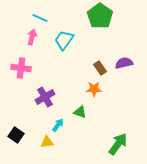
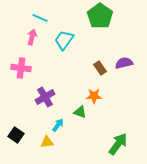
orange star: moved 7 px down
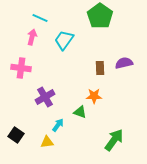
brown rectangle: rotated 32 degrees clockwise
green arrow: moved 4 px left, 4 px up
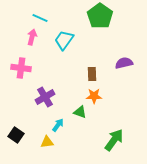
brown rectangle: moved 8 px left, 6 px down
